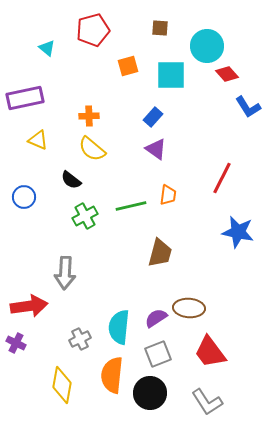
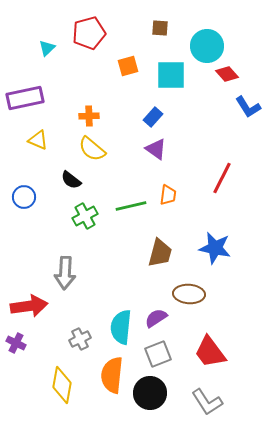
red pentagon: moved 4 px left, 3 px down
cyan triangle: rotated 36 degrees clockwise
blue star: moved 23 px left, 16 px down
brown ellipse: moved 14 px up
cyan semicircle: moved 2 px right
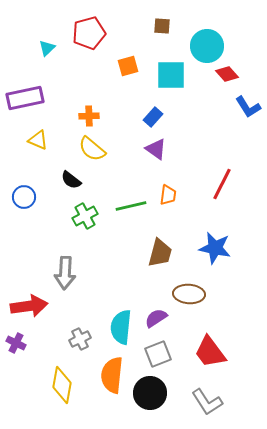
brown square: moved 2 px right, 2 px up
red line: moved 6 px down
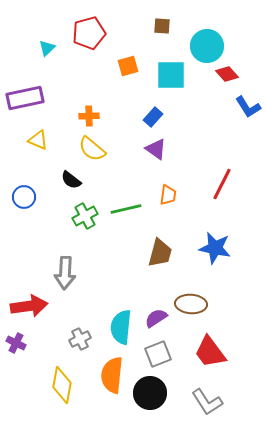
green line: moved 5 px left, 3 px down
brown ellipse: moved 2 px right, 10 px down
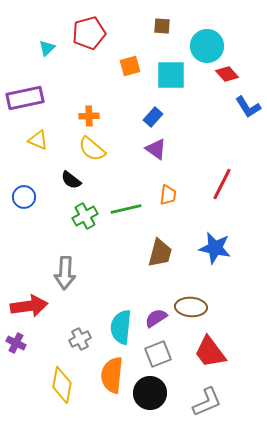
orange square: moved 2 px right
brown ellipse: moved 3 px down
gray L-shape: rotated 80 degrees counterclockwise
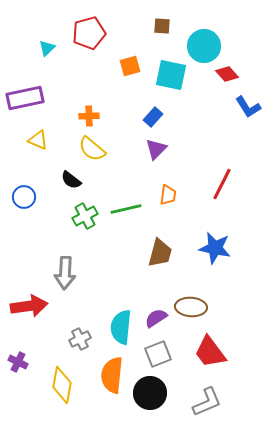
cyan circle: moved 3 px left
cyan square: rotated 12 degrees clockwise
purple triangle: rotated 40 degrees clockwise
purple cross: moved 2 px right, 19 px down
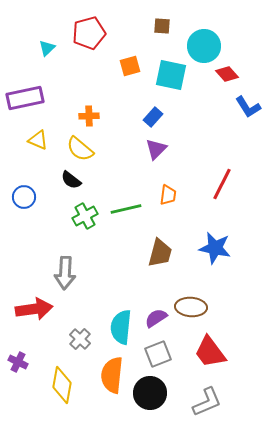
yellow semicircle: moved 12 px left
red arrow: moved 5 px right, 3 px down
gray cross: rotated 20 degrees counterclockwise
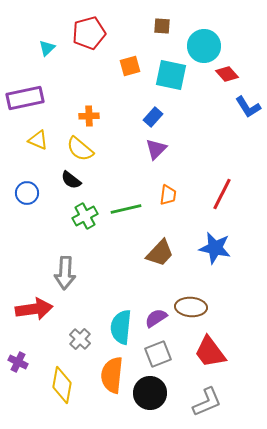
red line: moved 10 px down
blue circle: moved 3 px right, 4 px up
brown trapezoid: rotated 28 degrees clockwise
